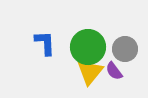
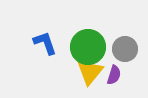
blue L-shape: rotated 16 degrees counterclockwise
purple semicircle: moved 4 px down; rotated 126 degrees counterclockwise
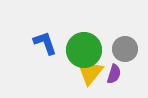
green circle: moved 4 px left, 3 px down
purple semicircle: moved 1 px up
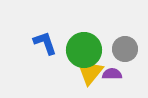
purple semicircle: moved 2 px left; rotated 108 degrees counterclockwise
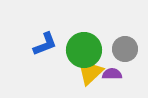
blue L-shape: moved 1 px down; rotated 88 degrees clockwise
yellow triangle: rotated 8 degrees clockwise
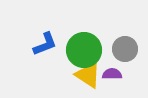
yellow triangle: moved 2 px left, 3 px down; rotated 44 degrees counterclockwise
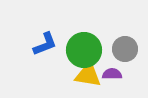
yellow triangle: rotated 24 degrees counterclockwise
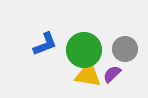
purple semicircle: rotated 42 degrees counterclockwise
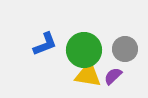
purple semicircle: moved 1 px right, 2 px down
